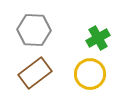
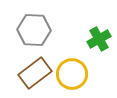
green cross: moved 1 px right, 1 px down
yellow circle: moved 18 px left
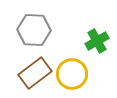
green cross: moved 2 px left, 2 px down
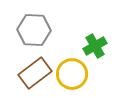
green cross: moved 2 px left, 5 px down
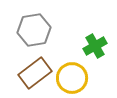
gray hexagon: rotated 12 degrees counterclockwise
yellow circle: moved 4 px down
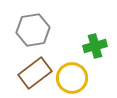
gray hexagon: moved 1 px left
green cross: rotated 15 degrees clockwise
